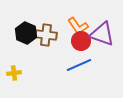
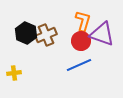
orange L-shape: moved 5 px right, 5 px up; rotated 130 degrees counterclockwise
brown cross: rotated 30 degrees counterclockwise
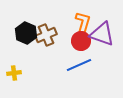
orange L-shape: moved 1 px down
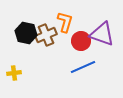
orange L-shape: moved 18 px left
black hexagon: rotated 10 degrees counterclockwise
blue line: moved 4 px right, 2 px down
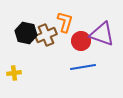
blue line: rotated 15 degrees clockwise
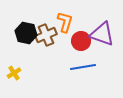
yellow cross: rotated 24 degrees counterclockwise
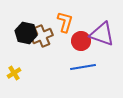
brown cross: moved 4 px left, 1 px down
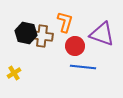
brown cross: rotated 30 degrees clockwise
red circle: moved 6 px left, 5 px down
blue line: rotated 15 degrees clockwise
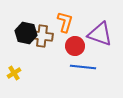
purple triangle: moved 2 px left
